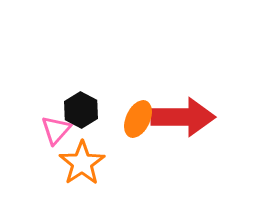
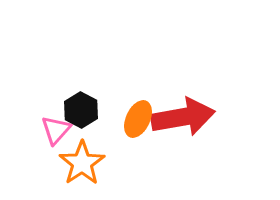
red arrow: rotated 10 degrees counterclockwise
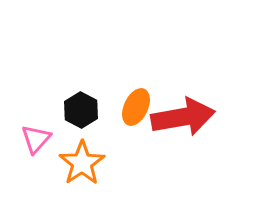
orange ellipse: moved 2 px left, 12 px up
pink triangle: moved 20 px left, 9 px down
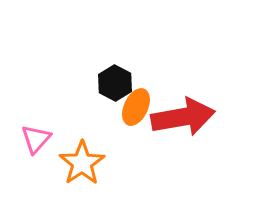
black hexagon: moved 34 px right, 27 px up
